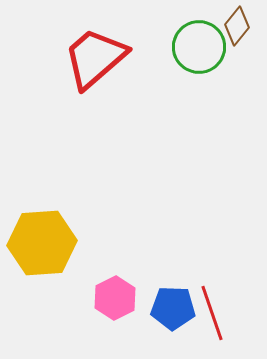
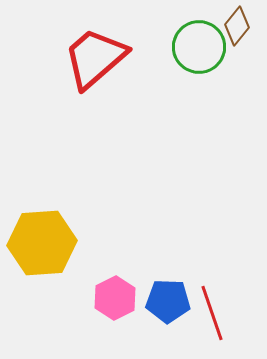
blue pentagon: moved 5 px left, 7 px up
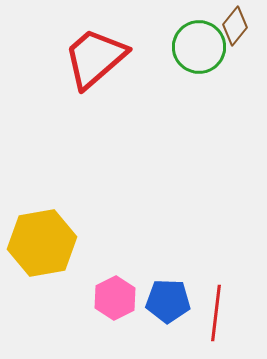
brown diamond: moved 2 px left
yellow hexagon: rotated 6 degrees counterclockwise
red line: moved 4 px right; rotated 26 degrees clockwise
